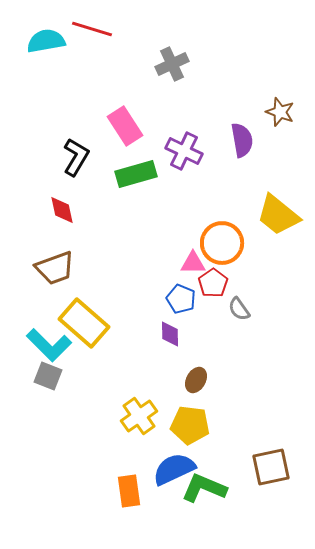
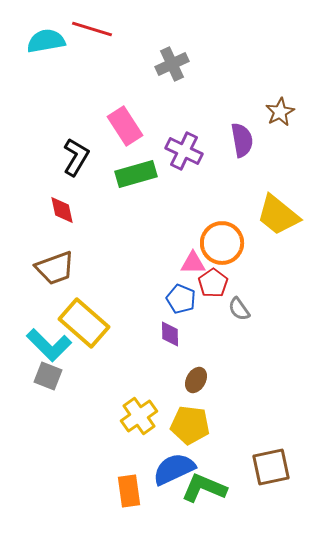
brown star: rotated 24 degrees clockwise
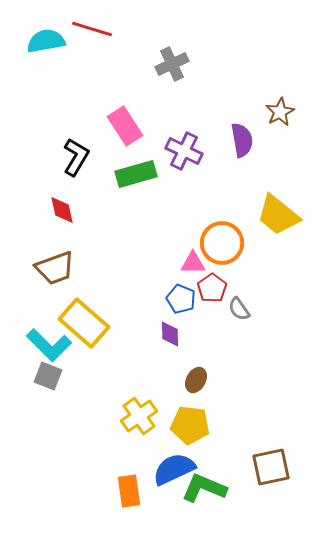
red pentagon: moved 1 px left, 5 px down
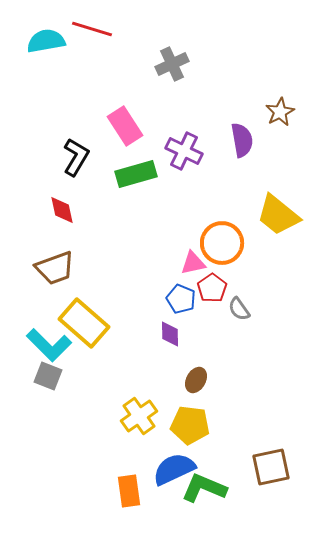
pink triangle: rotated 12 degrees counterclockwise
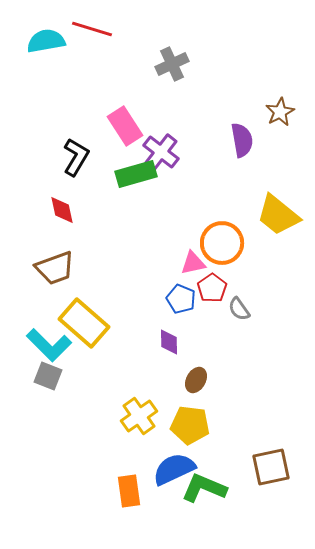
purple cross: moved 23 px left, 1 px down; rotated 12 degrees clockwise
purple diamond: moved 1 px left, 8 px down
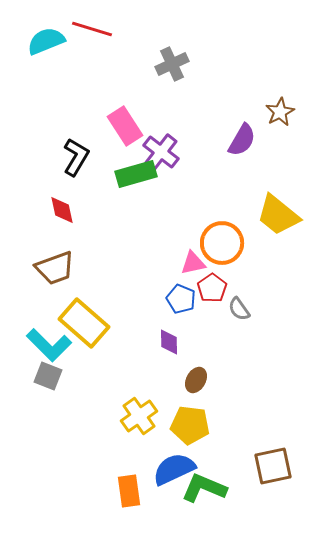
cyan semicircle: rotated 12 degrees counterclockwise
purple semicircle: rotated 40 degrees clockwise
brown square: moved 2 px right, 1 px up
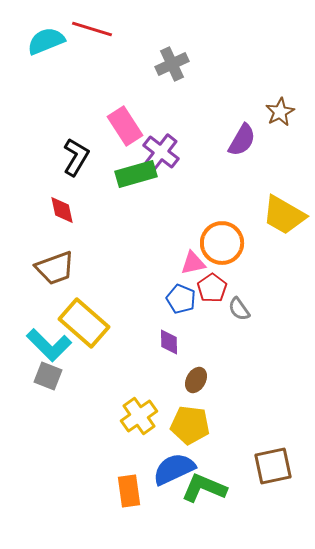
yellow trapezoid: moved 6 px right; rotated 9 degrees counterclockwise
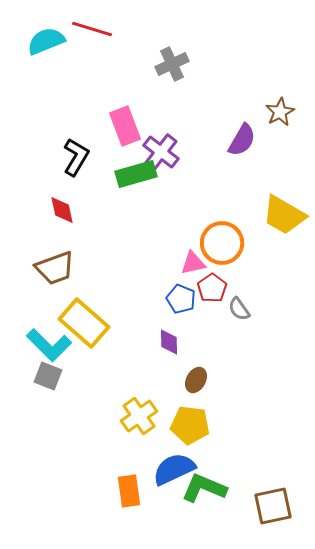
pink rectangle: rotated 12 degrees clockwise
brown square: moved 40 px down
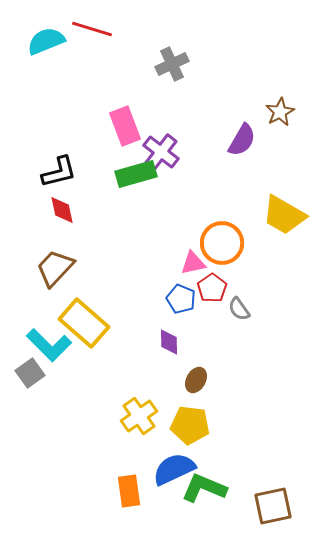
black L-shape: moved 17 px left, 15 px down; rotated 45 degrees clockwise
brown trapezoid: rotated 153 degrees clockwise
gray square: moved 18 px left, 3 px up; rotated 32 degrees clockwise
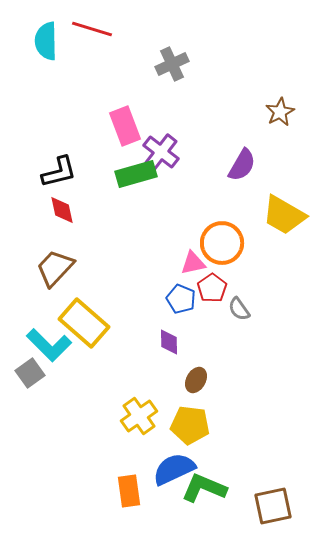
cyan semicircle: rotated 69 degrees counterclockwise
purple semicircle: moved 25 px down
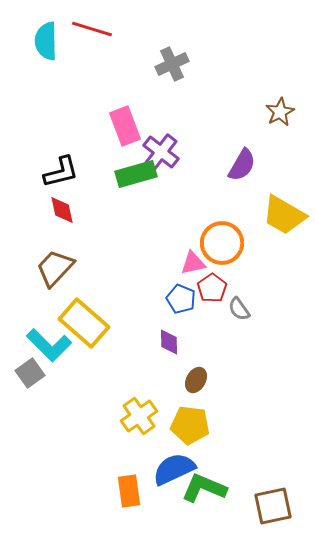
black L-shape: moved 2 px right
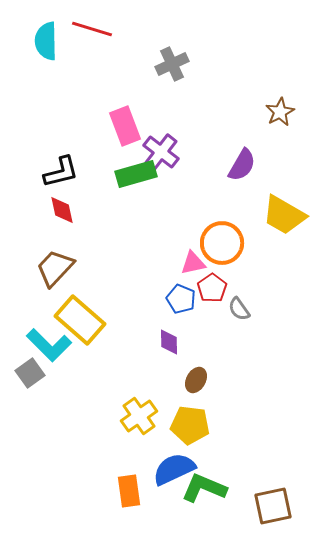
yellow rectangle: moved 4 px left, 3 px up
